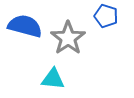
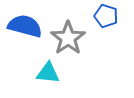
cyan triangle: moved 5 px left, 6 px up
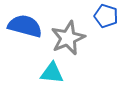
gray star: rotated 12 degrees clockwise
cyan triangle: moved 4 px right
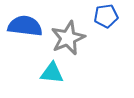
blue pentagon: rotated 25 degrees counterclockwise
blue semicircle: rotated 8 degrees counterclockwise
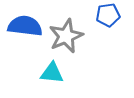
blue pentagon: moved 2 px right, 1 px up
gray star: moved 2 px left, 2 px up
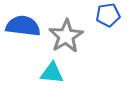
blue semicircle: moved 2 px left
gray star: rotated 8 degrees counterclockwise
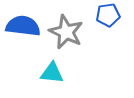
gray star: moved 4 px up; rotated 16 degrees counterclockwise
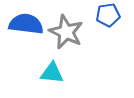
blue semicircle: moved 3 px right, 2 px up
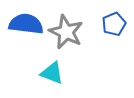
blue pentagon: moved 6 px right, 9 px down; rotated 15 degrees counterclockwise
cyan triangle: rotated 15 degrees clockwise
